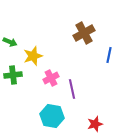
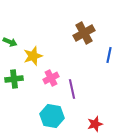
green cross: moved 1 px right, 4 px down
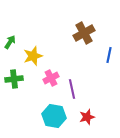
green arrow: rotated 80 degrees counterclockwise
cyan hexagon: moved 2 px right
red star: moved 8 px left, 7 px up
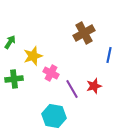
pink cross: moved 5 px up; rotated 35 degrees counterclockwise
purple line: rotated 18 degrees counterclockwise
red star: moved 7 px right, 31 px up
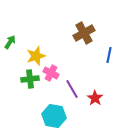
yellow star: moved 3 px right
green cross: moved 16 px right
red star: moved 1 px right, 12 px down; rotated 21 degrees counterclockwise
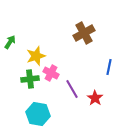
blue line: moved 12 px down
cyan hexagon: moved 16 px left, 2 px up
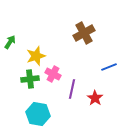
blue line: rotated 56 degrees clockwise
pink cross: moved 2 px right, 1 px down
purple line: rotated 42 degrees clockwise
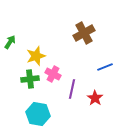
blue line: moved 4 px left
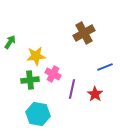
yellow star: rotated 12 degrees clockwise
green cross: moved 1 px down
red star: moved 4 px up
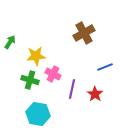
green cross: rotated 24 degrees clockwise
